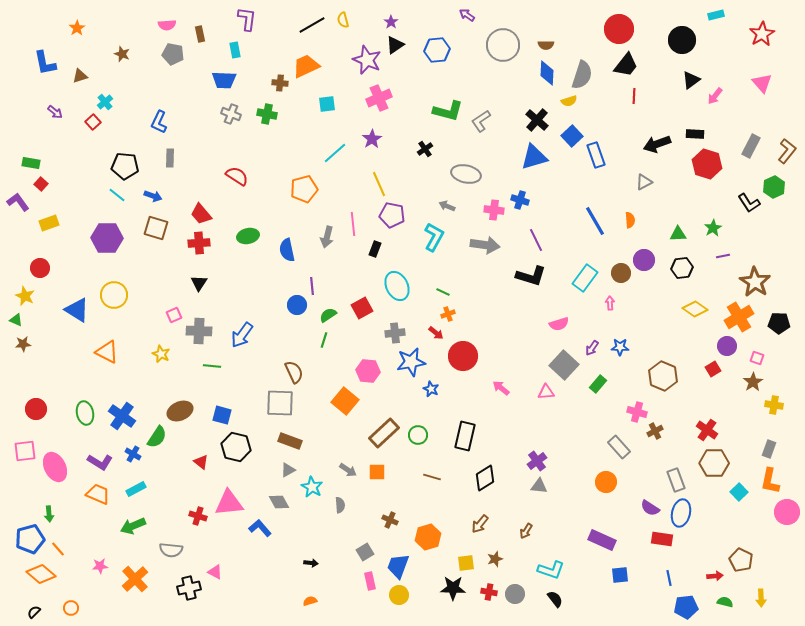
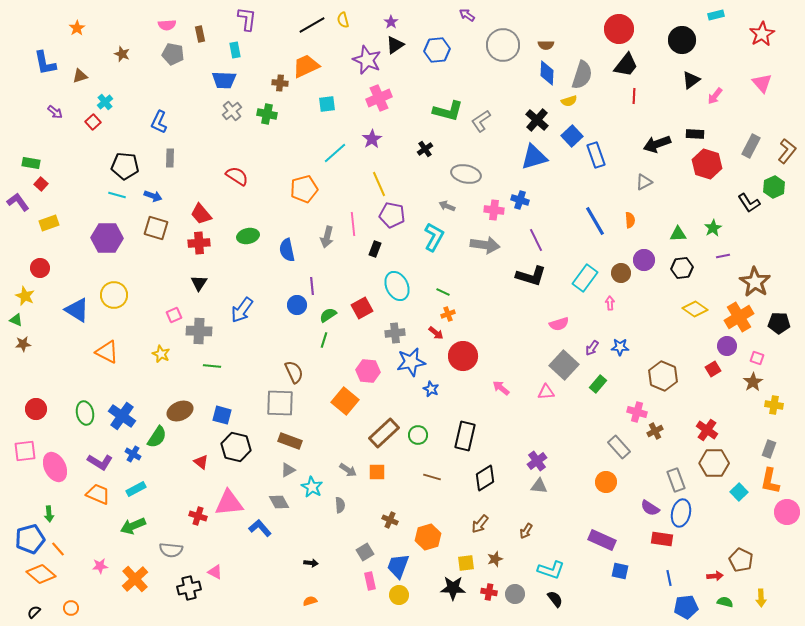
gray cross at (231, 114): moved 1 px right, 3 px up; rotated 30 degrees clockwise
cyan line at (117, 195): rotated 24 degrees counterclockwise
blue arrow at (242, 335): moved 25 px up
blue square at (620, 575): moved 4 px up; rotated 18 degrees clockwise
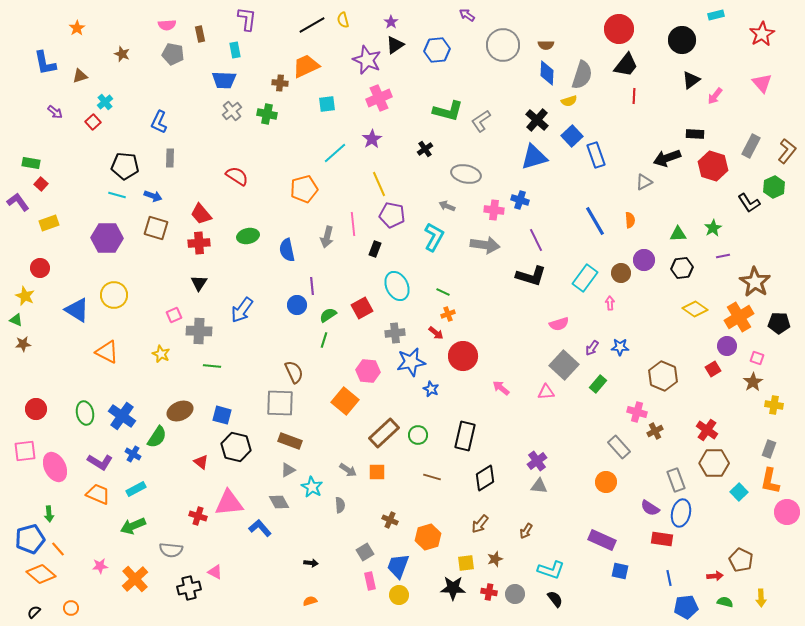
black arrow at (657, 144): moved 10 px right, 14 px down
red hexagon at (707, 164): moved 6 px right, 2 px down
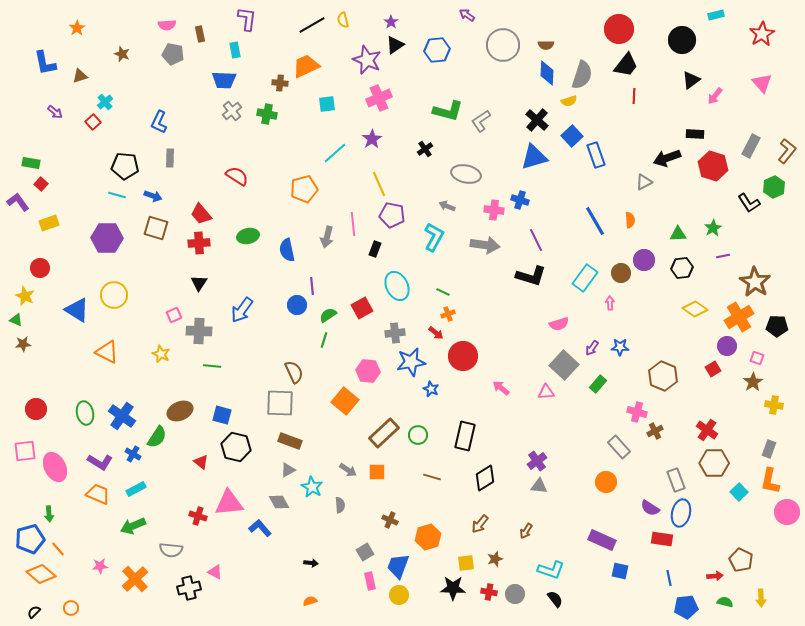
black pentagon at (779, 323): moved 2 px left, 3 px down
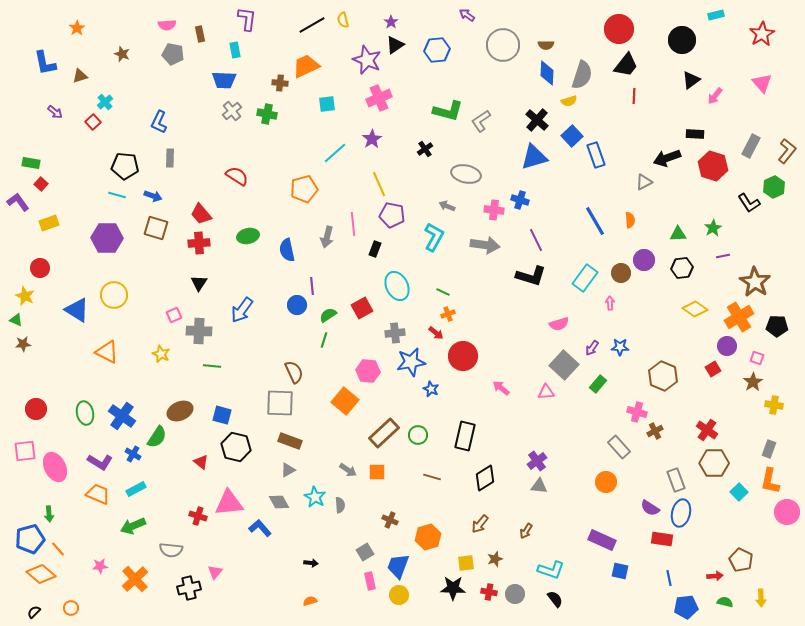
cyan star at (312, 487): moved 3 px right, 10 px down
pink triangle at (215, 572): rotated 42 degrees clockwise
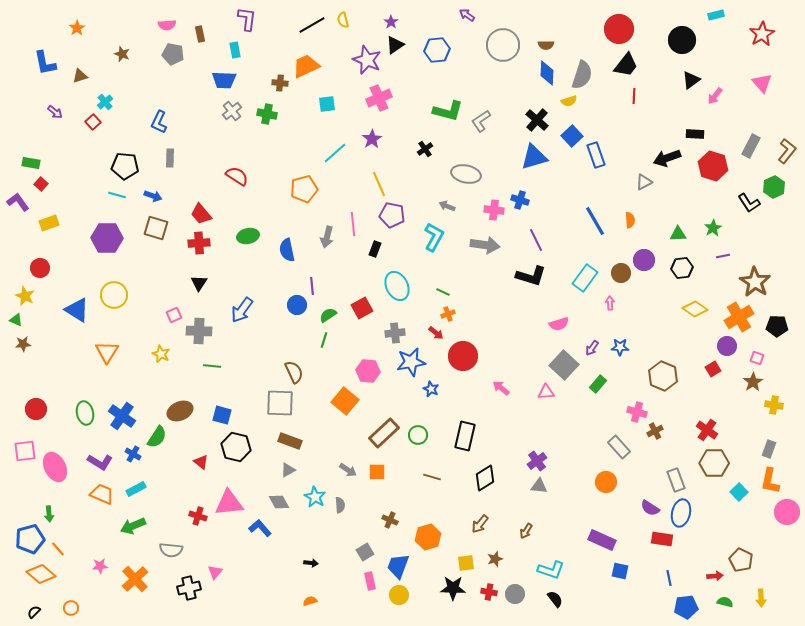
orange triangle at (107, 352): rotated 35 degrees clockwise
orange trapezoid at (98, 494): moved 4 px right
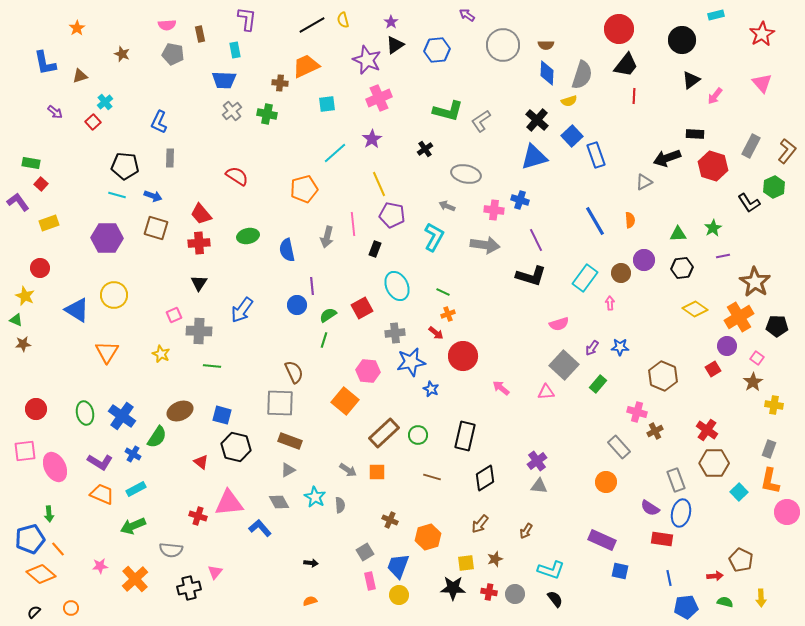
pink square at (757, 358): rotated 16 degrees clockwise
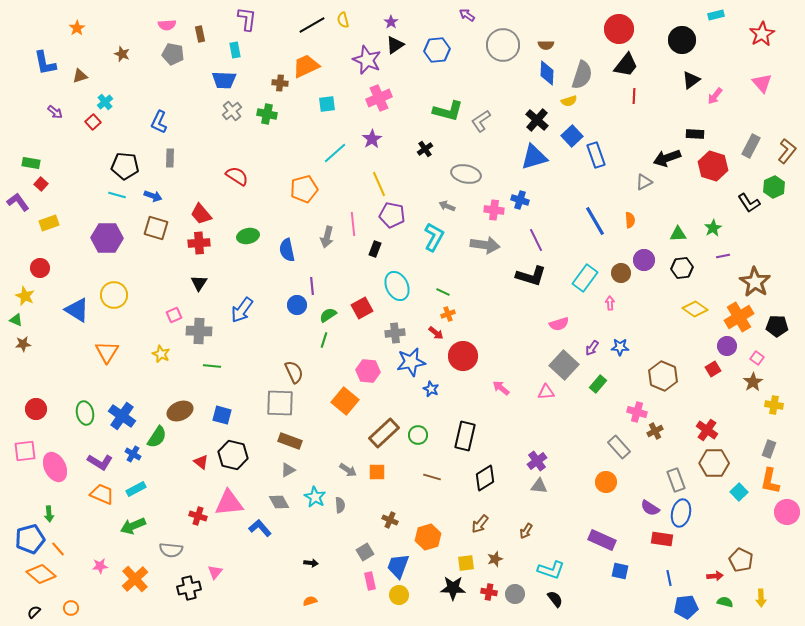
black hexagon at (236, 447): moved 3 px left, 8 px down
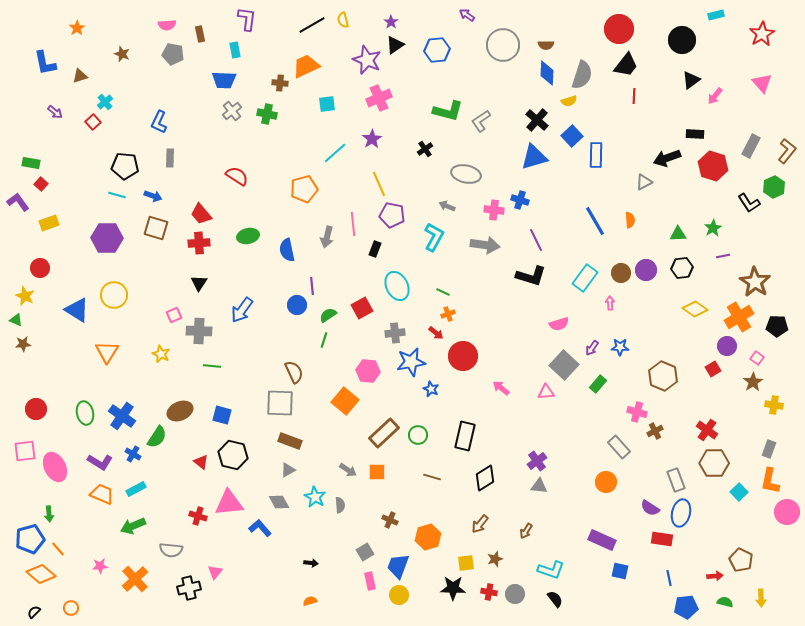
blue rectangle at (596, 155): rotated 20 degrees clockwise
purple circle at (644, 260): moved 2 px right, 10 px down
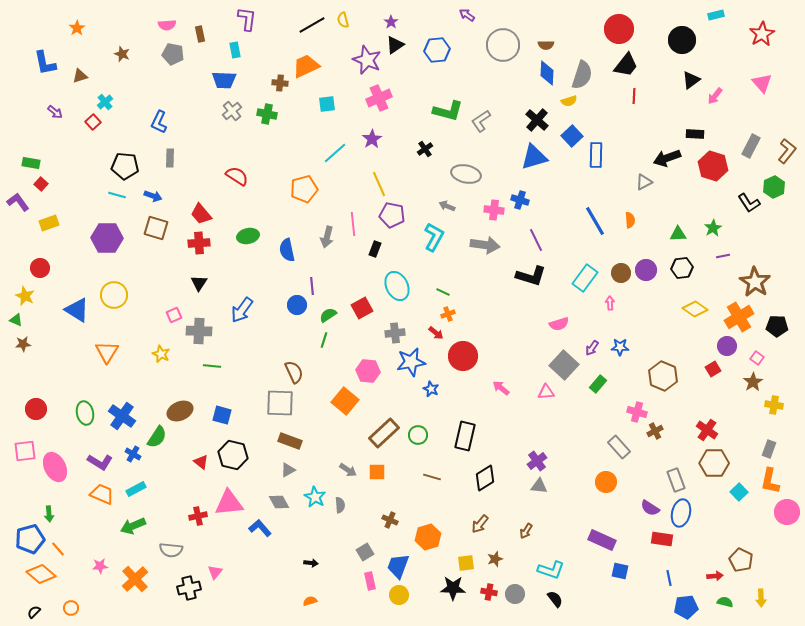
red cross at (198, 516): rotated 30 degrees counterclockwise
